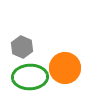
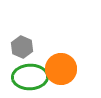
orange circle: moved 4 px left, 1 px down
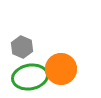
green ellipse: rotated 8 degrees counterclockwise
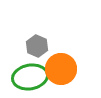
gray hexagon: moved 15 px right, 1 px up
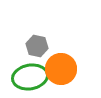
gray hexagon: rotated 10 degrees counterclockwise
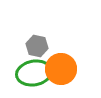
green ellipse: moved 4 px right, 4 px up
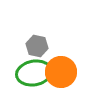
orange circle: moved 3 px down
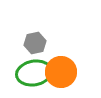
gray hexagon: moved 2 px left, 3 px up; rotated 25 degrees counterclockwise
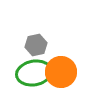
gray hexagon: moved 1 px right, 2 px down
